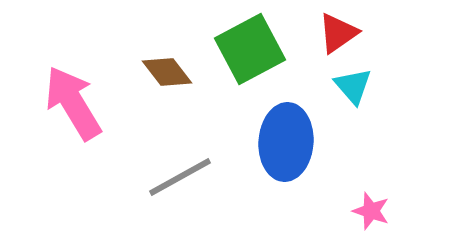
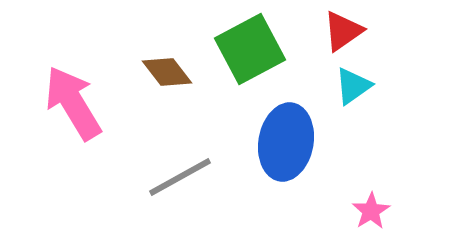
red triangle: moved 5 px right, 2 px up
cyan triangle: rotated 36 degrees clockwise
blue ellipse: rotated 6 degrees clockwise
pink star: rotated 21 degrees clockwise
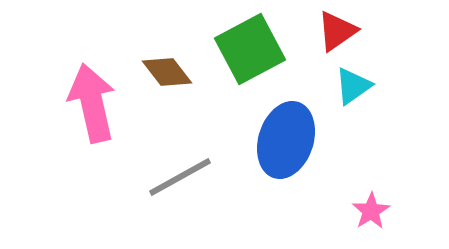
red triangle: moved 6 px left
pink arrow: moved 19 px right; rotated 18 degrees clockwise
blue ellipse: moved 2 px up; rotated 8 degrees clockwise
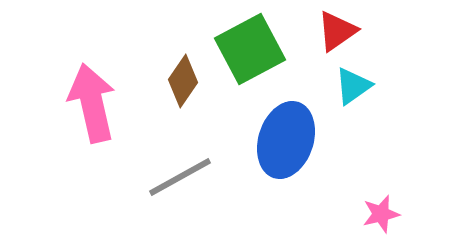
brown diamond: moved 16 px right, 9 px down; rotated 72 degrees clockwise
pink star: moved 10 px right, 3 px down; rotated 18 degrees clockwise
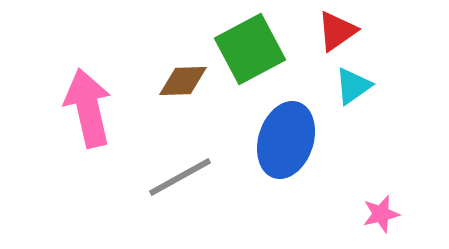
brown diamond: rotated 54 degrees clockwise
pink arrow: moved 4 px left, 5 px down
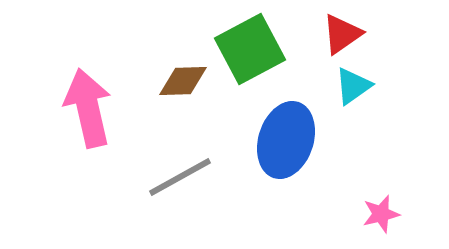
red triangle: moved 5 px right, 3 px down
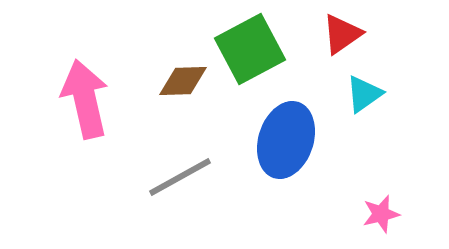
cyan triangle: moved 11 px right, 8 px down
pink arrow: moved 3 px left, 9 px up
